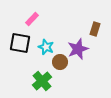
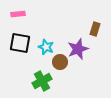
pink rectangle: moved 14 px left, 5 px up; rotated 40 degrees clockwise
green cross: rotated 12 degrees clockwise
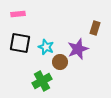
brown rectangle: moved 1 px up
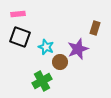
black square: moved 6 px up; rotated 10 degrees clockwise
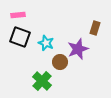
pink rectangle: moved 1 px down
cyan star: moved 4 px up
green cross: rotated 18 degrees counterclockwise
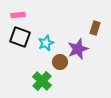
cyan star: rotated 28 degrees clockwise
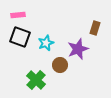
brown circle: moved 3 px down
green cross: moved 6 px left, 1 px up
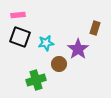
cyan star: rotated 14 degrees clockwise
purple star: rotated 15 degrees counterclockwise
brown circle: moved 1 px left, 1 px up
green cross: rotated 30 degrees clockwise
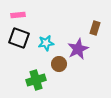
black square: moved 1 px left, 1 px down
purple star: rotated 10 degrees clockwise
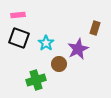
cyan star: rotated 28 degrees counterclockwise
